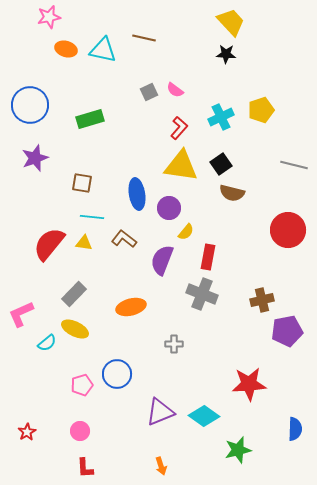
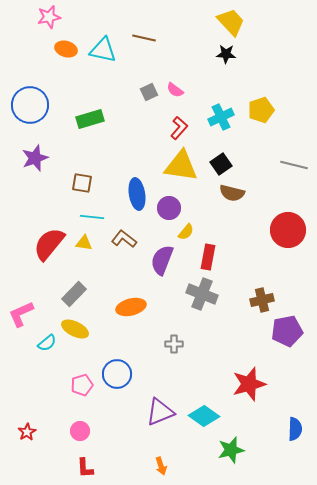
red star at (249, 384): rotated 12 degrees counterclockwise
green star at (238, 450): moved 7 px left
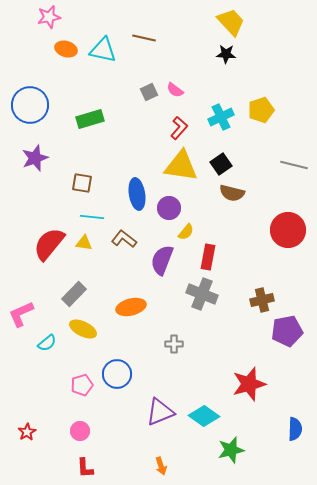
yellow ellipse at (75, 329): moved 8 px right
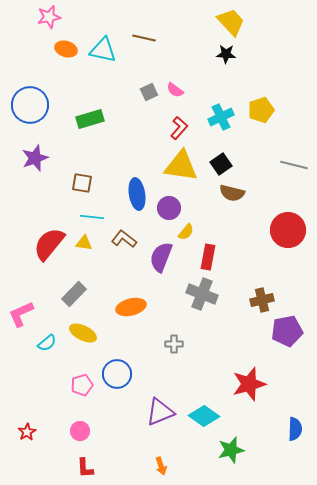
purple semicircle at (162, 260): moved 1 px left, 3 px up
yellow ellipse at (83, 329): moved 4 px down
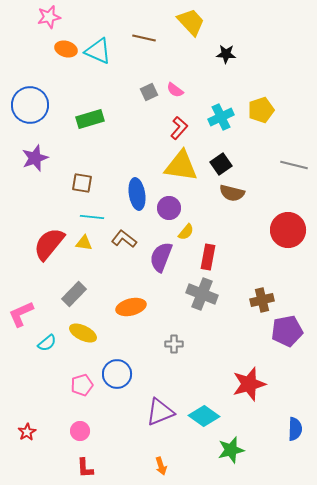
yellow trapezoid at (231, 22): moved 40 px left
cyan triangle at (103, 50): moved 5 px left, 1 px down; rotated 12 degrees clockwise
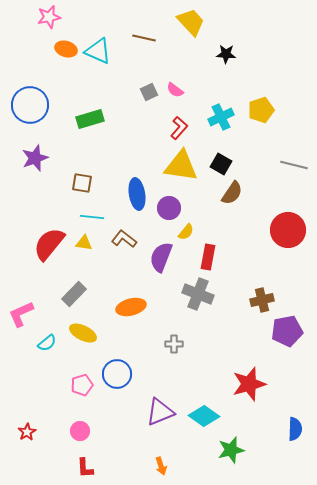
black square at (221, 164): rotated 25 degrees counterclockwise
brown semicircle at (232, 193): rotated 70 degrees counterclockwise
gray cross at (202, 294): moved 4 px left
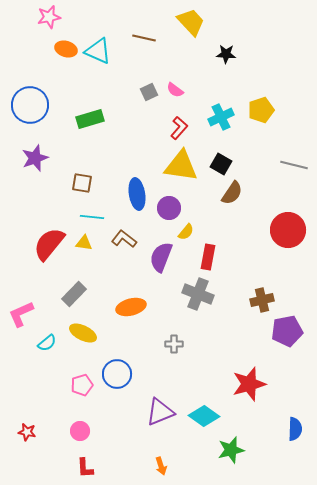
red star at (27, 432): rotated 30 degrees counterclockwise
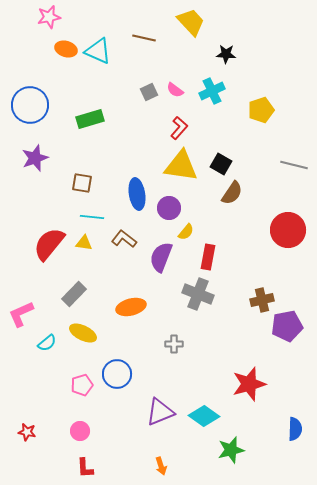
cyan cross at (221, 117): moved 9 px left, 26 px up
purple pentagon at (287, 331): moved 5 px up
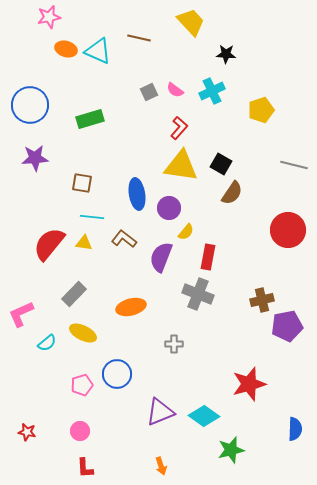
brown line at (144, 38): moved 5 px left
purple star at (35, 158): rotated 16 degrees clockwise
